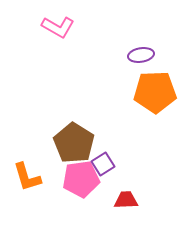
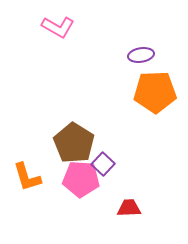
purple square: rotated 15 degrees counterclockwise
pink pentagon: rotated 12 degrees clockwise
red trapezoid: moved 3 px right, 8 px down
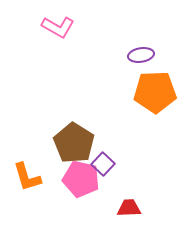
pink pentagon: rotated 9 degrees clockwise
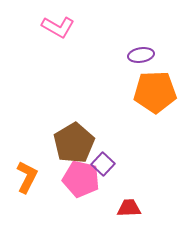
brown pentagon: rotated 9 degrees clockwise
orange L-shape: rotated 136 degrees counterclockwise
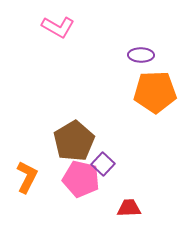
purple ellipse: rotated 10 degrees clockwise
brown pentagon: moved 2 px up
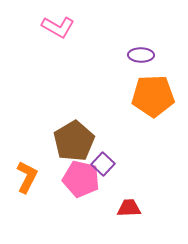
orange pentagon: moved 2 px left, 4 px down
